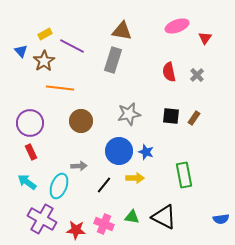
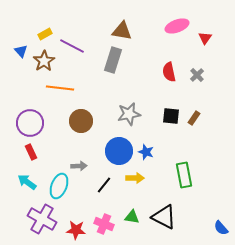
blue semicircle: moved 9 px down; rotated 56 degrees clockwise
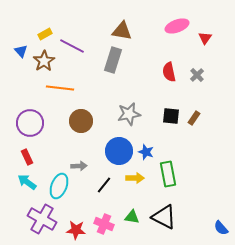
red rectangle: moved 4 px left, 5 px down
green rectangle: moved 16 px left, 1 px up
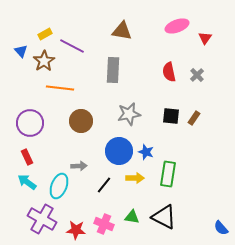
gray rectangle: moved 10 px down; rotated 15 degrees counterclockwise
green rectangle: rotated 20 degrees clockwise
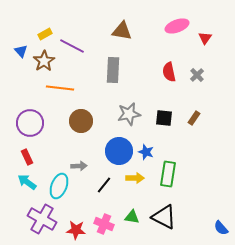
black square: moved 7 px left, 2 px down
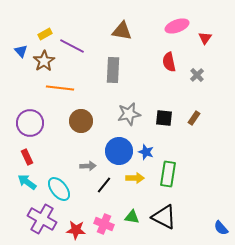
red semicircle: moved 10 px up
gray arrow: moved 9 px right
cyan ellipse: moved 3 px down; rotated 60 degrees counterclockwise
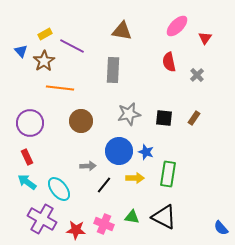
pink ellipse: rotated 25 degrees counterclockwise
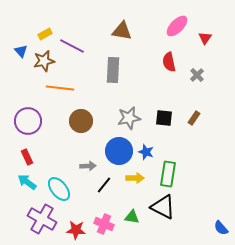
brown star: rotated 20 degrees clockwise
gray star: moved 4 px down
purple circle: moved 2 px left, 2 px up
black triangle: moved 1 px left, 10 px up
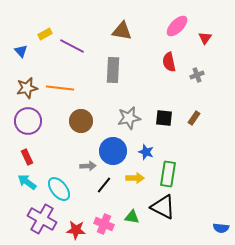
brown star: moved 17 px left, 27 px down
gray cross: rotated 24 degrees clockwise
blue circle: moved 6 px left
blue semicircle: rotated 42 degrees counterclockwise
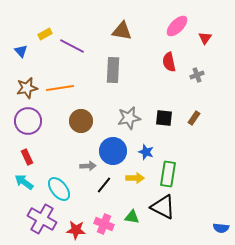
orange line: rotated 16 degrees counterclockwise
cyan arrow: moved 3 px left
